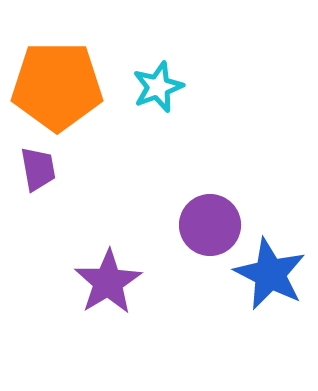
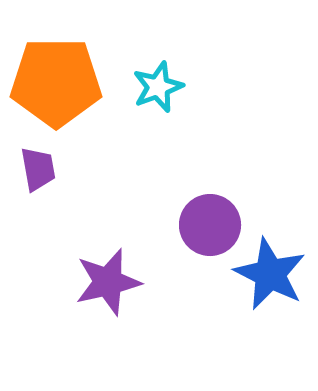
orange pentagon: moved 1 px left, 4 px up
purple star: rotated 18 degrees clockwise
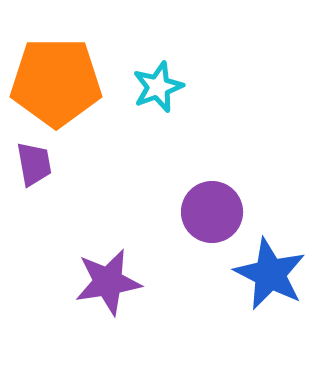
purple trapezoid: moved 4 px left, 5 px up
purple circle: moved 2 px right, 13 px up
purple star: rotated 4 degrees clockwise
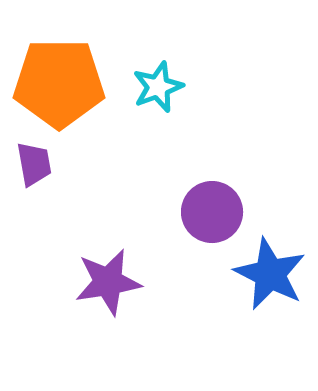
orange pentagon: moved 3 px right, 1 px down
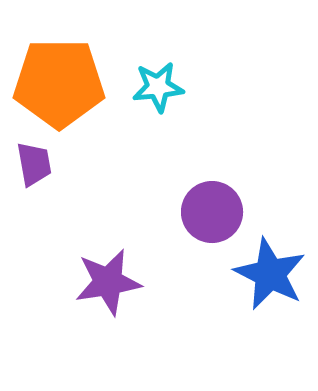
cyan star: rotated 15 degrees clockwise
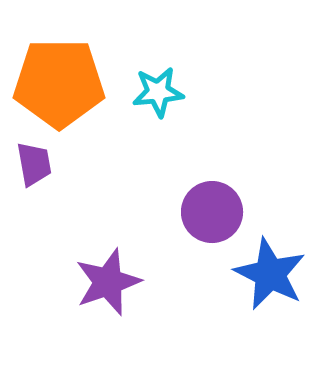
cyan star: moved 5 px down
purple star: rotated 10 degrees counterclockwise
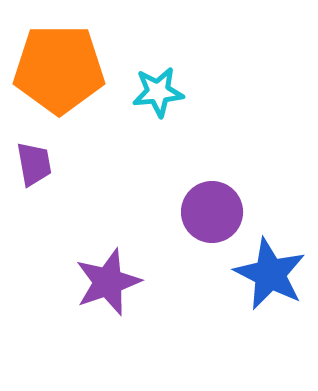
orange pentagon: moved 14 px up
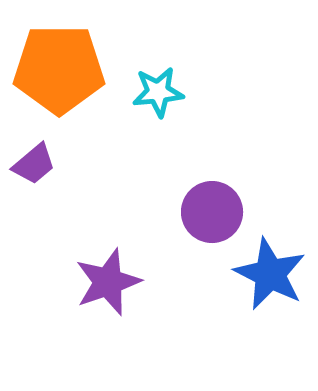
purple trapezoid: rotated 60 degrees clockwise
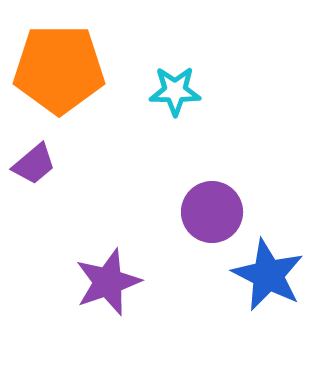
cyan star: moved 17 px right, 1 px up; rotated 6 degrees clockwise
blue star: moved 2 px left, 1 px down
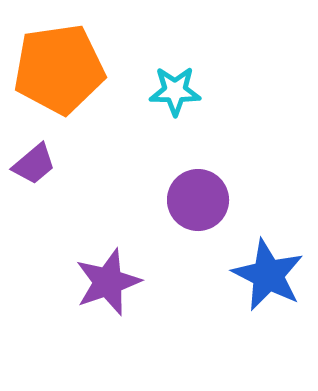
orange pentagon: rotated 8 degrees counterclockwise
purple circle: moved 14 px left, 12 px up
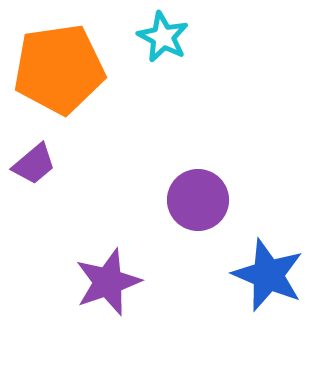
cyan star: moved 12 px left, 54 px up; rotated 27 degrees clockwise
blue star: rotated 4 degrees counterclockwise
